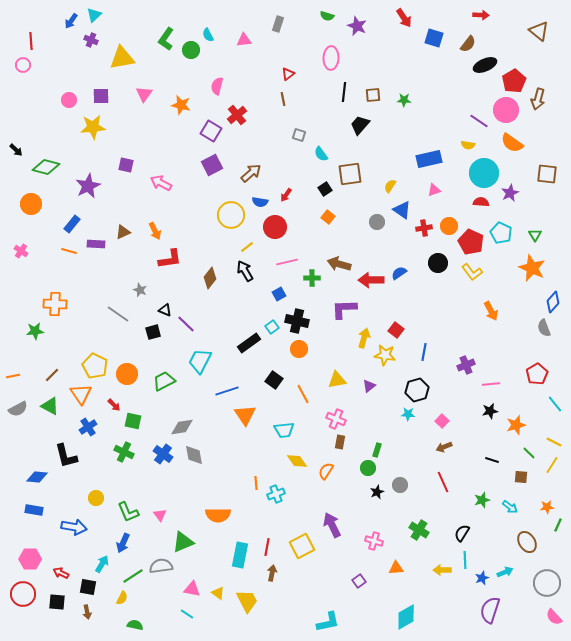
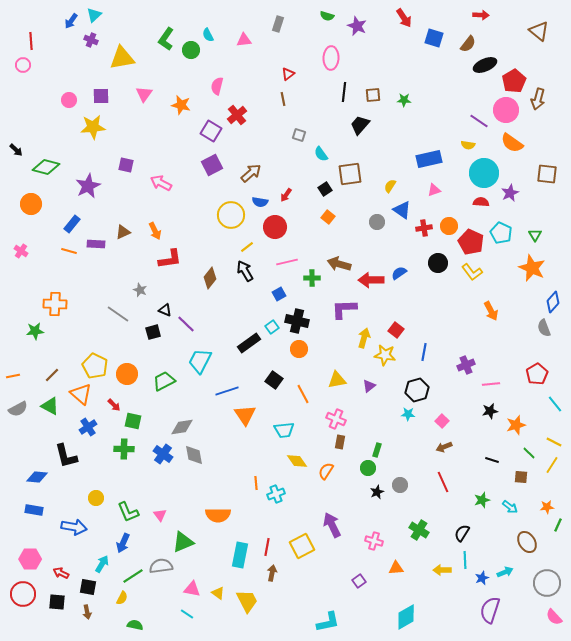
orange triangle at (81, 394): rotated 15 degrees counterclockwise
green cross at (124, 452): moved 3 px up; rotated 24 degrees counterclockwise
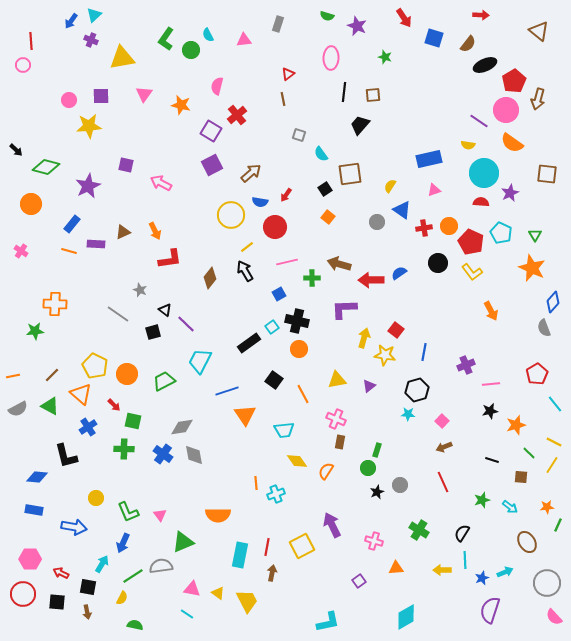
green star at (404, 100): moved 19 px left, 43 px up; rotated 16 degrees clockwise
yellow star at (93, 127): moved 4 px left, 1 px up
black triangle at (165, 310): rotated 16 degrees clockwise
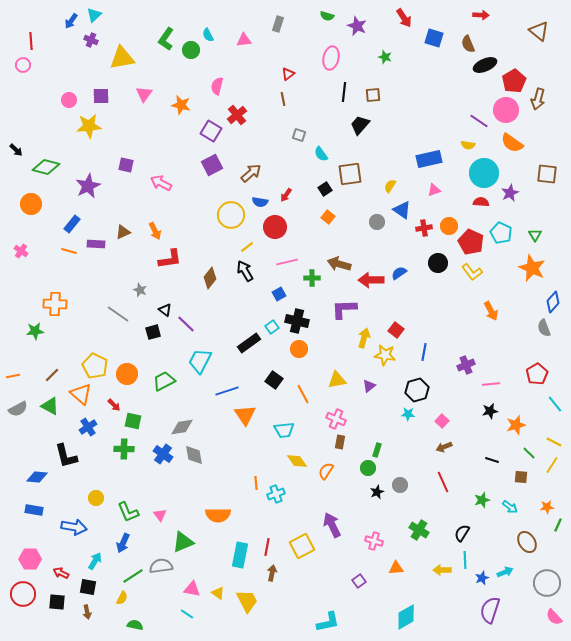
brown semicircle at (468, 44): rotated 120 degrees clockwise
pink ellipse at (331, 58): rotated 10 degrees clockwise
cyan arrow at (102, 564): moved 7 px left, 3 px up
